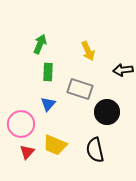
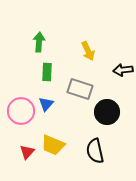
green arrow: moved 1 px left, 2 px up; rotated 18 degrees counterclockwise
green rectangle: moved 1 px left
blue triangle: moved 2 px left
pink circle: moved 13 px up
yellow trapezoid: moved 2 px left
black semicircle: moved 1 px down
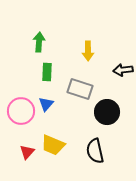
yellow arrow: rotated 24 degrees clockwise
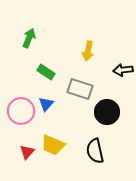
green arrow: moved 10 px left, 4 px up; rotated 18 degrees clockwise
yellow arrow: rotated 12 degrees clockwise
green rectangle: moved 1 px left; rotated 60 degrees counterclockwise
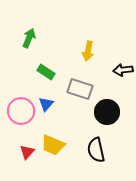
black semicircle: moved 1 px right, 1 px up
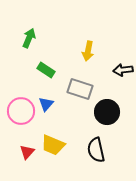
green rectangle: moved 2 px up
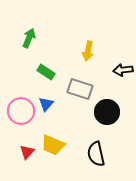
green rectangle: moved 2 px down
black semicircle: moved 4 px down
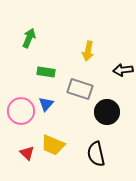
green rectangle: rotated 24 degrees counterclockwise
red triangle: moved 1 px down; rotated 28 degrees counterclockwise
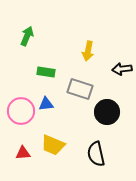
green arrow: moved 2 px left, 2 px up
black arrow: moved 1 px left, 1 px up
blue triangle: rotated 42 degrees clockwise
red triangle: moved 4 px left; rotated 49 degrees counterclockwise
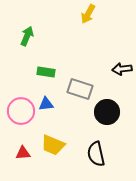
yellow arrow: moved 37 px up; rotated 18 degrees clockwise
